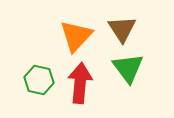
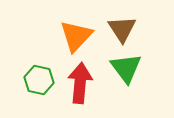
green triangle: moved 2 px left
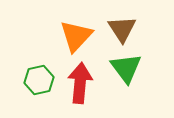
green hexagon: rotated 24 degrees counterclockwise
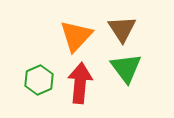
green hexagon: rotated 12 degrees counterclockwise
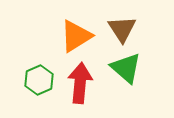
orange triangle: rotated 15 degrees clockwise
green triangle: rotated 12 degrees counterclockwise
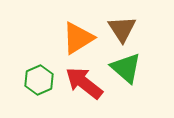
orange triangle: moved 2 px right, 2 px down
red arrow: moved 4 px right; rotated 57 degrees counterclockwise
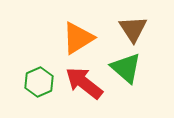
brown triangle: moved 11 px right
green hexagon: moved 2 px down
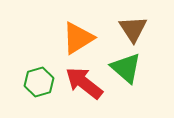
green hexagon: rotated 8 degrees clockwise
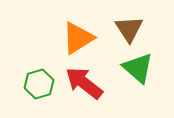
brown triangle: moved 4 px left
green triangle: moved 12 px right
green hexagon: moved 2 px down
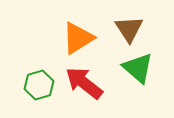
green hexagon: moved 1 px down
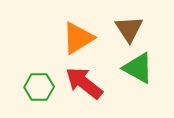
green triangle: rotated 12 degrees counterclockwise
green hexagon: moved 2 px down; rotated 16 degrees clockwise
